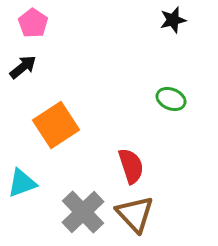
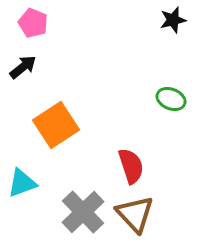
pink pentagon: rotated 12 degrees counterclockwise
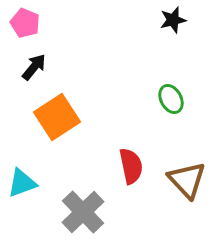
pink pentagon: moved 8 px left
black arrow: moved 11 px right; rotated 12 degrees counterclockwise
green ellipse: rotated 40 degrees clockwise
orange square: moved 1 px right, 8 px up
red semicircle: rotated 6 degrees clockwise
brown triangle: moved 52 px right, 34 px up
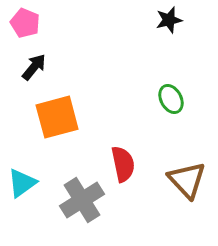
black star: moved 4 px left
orange square: rotated 18 degrees clockwise
red semicircle: moved 8 px left, 2 px up
cyan triangle: rotated 16 degrees counterclockwise
gray cross: moved 1 px left, 12 px up; rotated 12 degrees clockwise
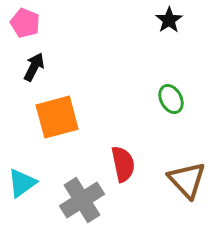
black star: rotated 20 degrees counterclockwise
black arrow: rotated 12 degrees counterclockwise
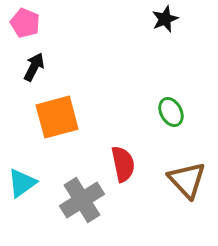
black star: moved 4 px left, 1 px up; rotated 12 degrees clockwise
green ellipse: moved 13 px down
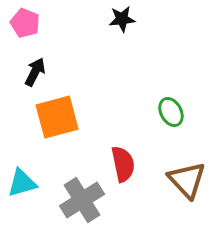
black star: moved 43 px left; rotated 16 degrees clockwise
black arrow: moved 1 px right, 5 px down
cyan triangle: rotated 20 degrees clockwise
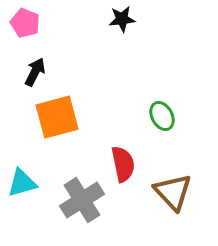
green ellipse: moved 9 px left, 4 px down
brown triangle: moved 14 px left, 12 px down
